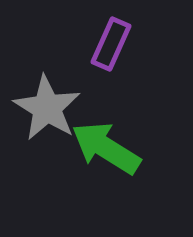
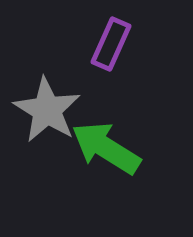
gray star: moved 2 px down
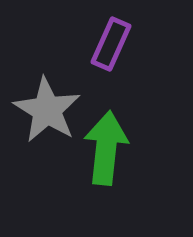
green arrow: rotated 64 degrees clockwise
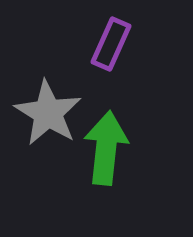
gray star: moved 1 px right, 3 px down
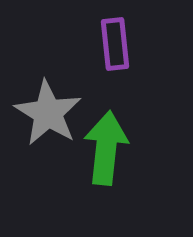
purple rectangle: moved 4 px right; rotated 30 degrees counterclockwise
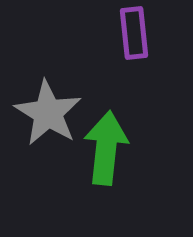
purple rectangle: moved 19 px right, 11 px up
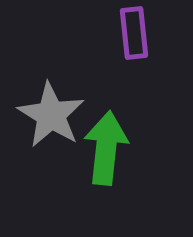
gray star: moved 3 px right, 2 px down
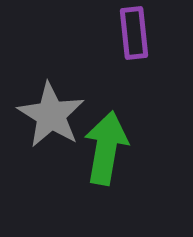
green arrow: rotated 4 degrees clockwise
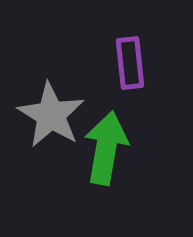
purple rectangle: moved 4 px left, 30 px down
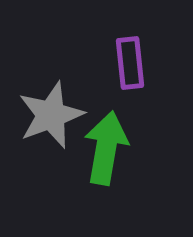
gray star: rotated 20 degrees clockwise
